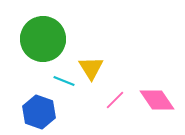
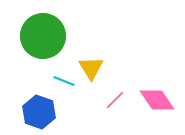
green circle: moved 3 px up
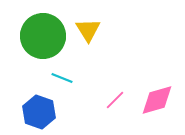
yellow triangle: moved 3 px left, 38 px up
cyan line: moved 2 px left, 3 px up
pink diamond: rotated 72 degrees counterclockwise
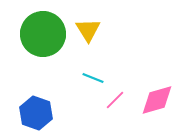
green circle: moved 2 px up
cyan line: moved 31 px right
blue hexagon: moved 3 px left, 1 px down
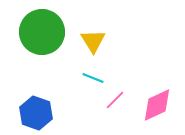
yellow triangle: moved 5 px right, 11 px down
green circle: moved 1 px left, 2 px up
pink diamond: moved 5 px down; rotated 9 degrees counterclockwise
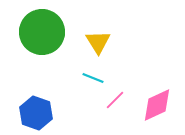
yellow triangle: moved 5 px right, 1 px down
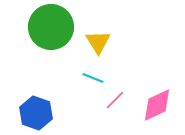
green circle: moved 9 px right, 5 px up
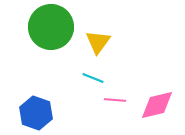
yellow triangle: rotated 8 degrees clockwise
pink line: rotated 50 degrees clockwise
pink diamond: rotated 12 degrees clockwise
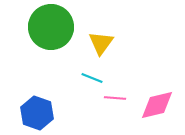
yellow triangle: moved 3 px right, 1 px down
cyan line: moved 1 px left
pink line: moved 2 px up
blue hexagon: moved 1 px right
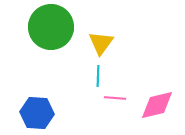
cyan line: moved 6 px right, 2 px up; rotated 70 degrees clockwise
blue hexagon: rotated 16 degrees counterclockwise
